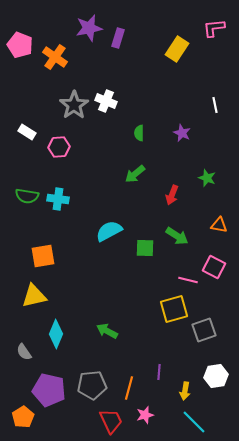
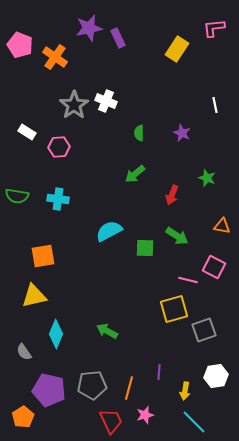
purple rectangle at (118, 38): rotated 42 degrees counterclockwise
green semicircle at (27, 196): moved 10 px left
orange triangle at (219, 225): moved 3 px right, 1 px down
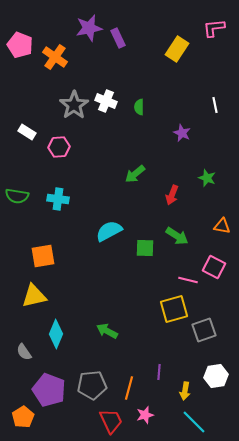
green semicircle at (139, 133): moved 26 px up
purple pentagon at (49, 390): rotated 8 degrees clockwise
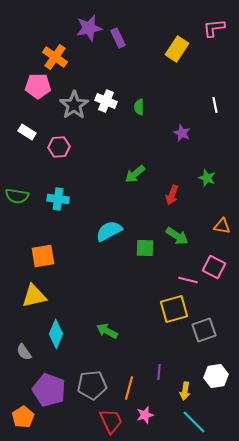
pink pentagon at (20, 45): moved 18 px right, 41 px down; rotated 20 degrees counterclockwise
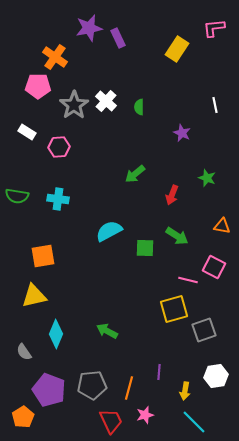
white cross at (106, 101): rotated 20 degrees clockwise
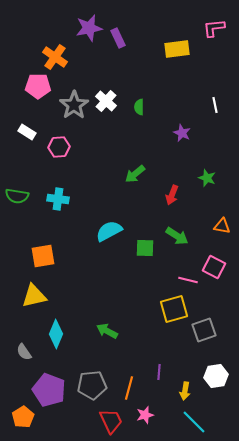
yellow rectangle at (177, 49): rotated 50 degrees clockwise
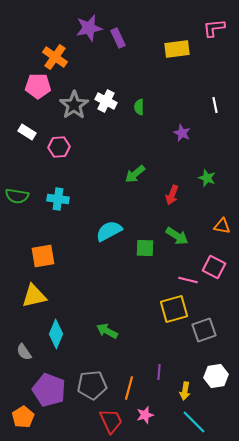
white cross at (106, 101): rotated 15 degrees counterclockwise
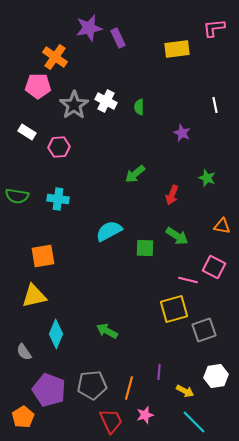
yellow arrow at (185, 391): rotated 72 degrees counterclockwise
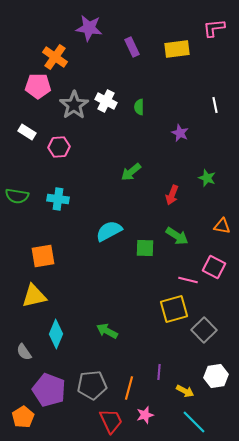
purple star at (89, 28): rotated 20 degrees clockwise
purple rectangle at (118, 38): moved 14 px right, 9 px down
purple star at (182, 133): moved 2 px left
green arrow at (135, 174): moved 4 px left, 2 px up
gray square at (204, 330): rotated 25 degrees counterclockwise
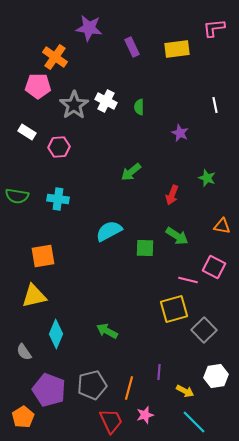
gray pentagon at (92, 385): rotated 8 degrees counterclockwise
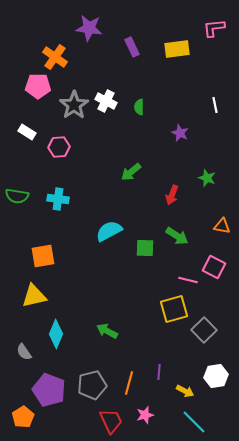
orange line at (129, 388): moved 5 px up
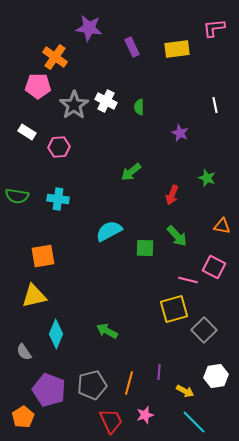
green arrow at (177, 236): rotated 15 degrees clockwise
